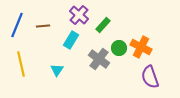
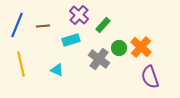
cyan rectangle: rotated 42 degrees clockwise
orange cross: rotated 15 degrees clockwise
cyan triangle: rotated 40 degrees counterclockwise
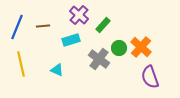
blue line: moved 2 px down
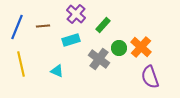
purple cross: moved 3 px left, 1 px up
cyan triangle: moved 1 px down
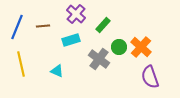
green circle: moved 1 px up
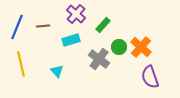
cyan triangle: rotated 24 degrees clockwise
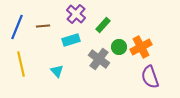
orange cross: rotated 20 degrees clockwise
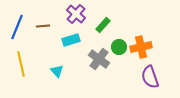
orange cross: rotated 15 degrees clockwise
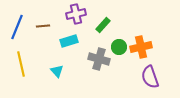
purple cross: rotated 36 degrees clockwise
cyan rectangle: moved 2 px left, 1 px down
gray cross: rotated 20 degrees counterclockwise
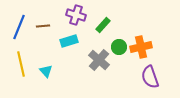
purple cross: moved 1 px down; rotated 30 degrees clockwise
blue line: moved 2 px right
gray cross: moved 1 px down; rotated 25 degrees clockwise
cyan triangle: moved 11 px left
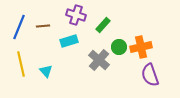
purple semicircle: moved 2 px up
